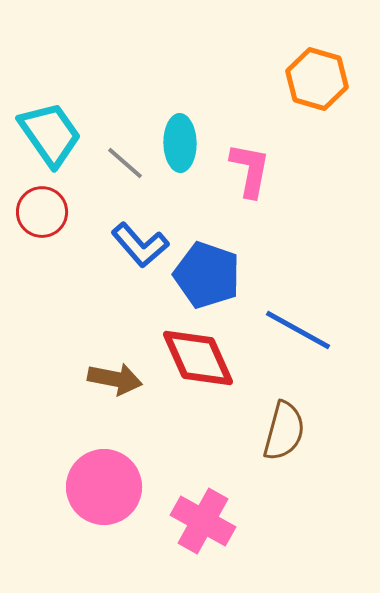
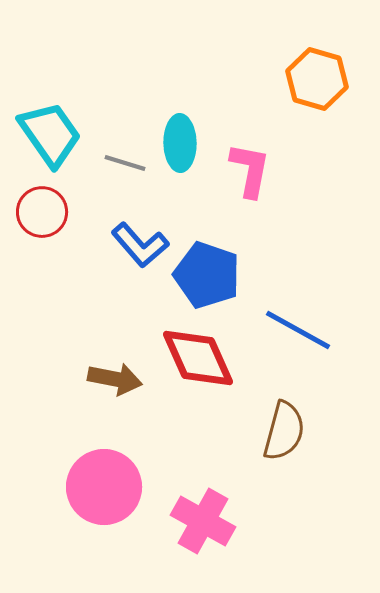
gray line: rotated 24 degrees counterclockwise
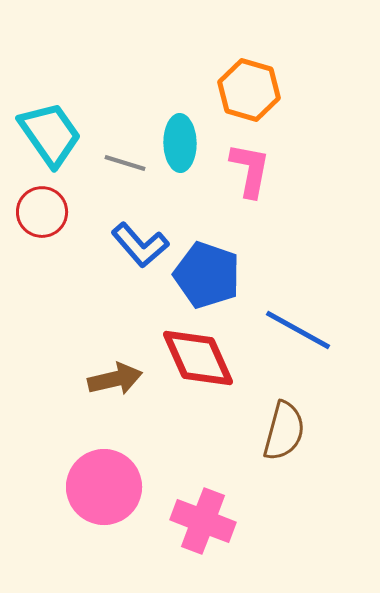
orange hexagon: moved 68 px left, 11 px down
brown arrow: rotated 24 degrees counterclockwise
pink cross: rotated 8 degrees counterclockwise
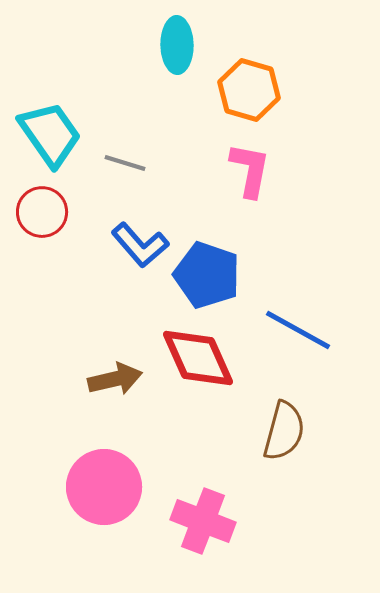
cyan ellipse: moved 3 px left, 98 px up
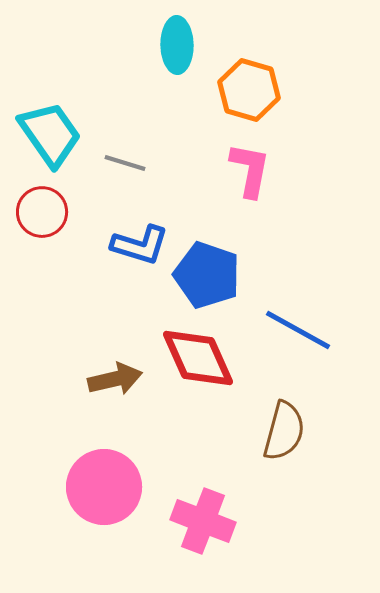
blue L-shape: rotated 32 degrees counterclockwise
